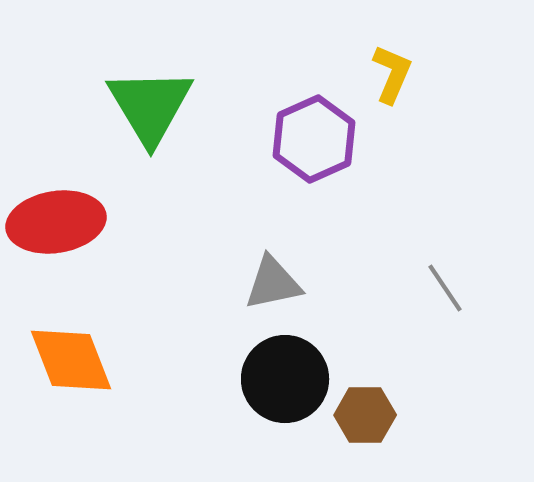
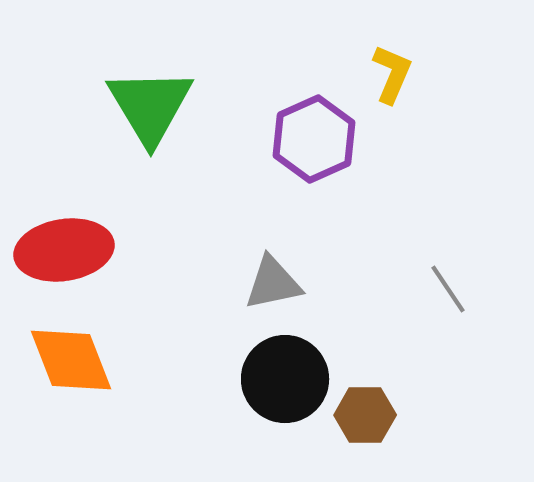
red ellipse: moved 8 px right, 28 px down
gray line: moved 3 px right, 1 px down
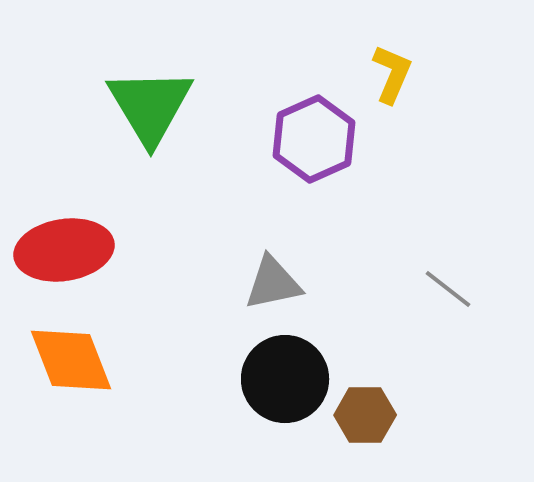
gray line: rotated 18 degrees counterclockwise
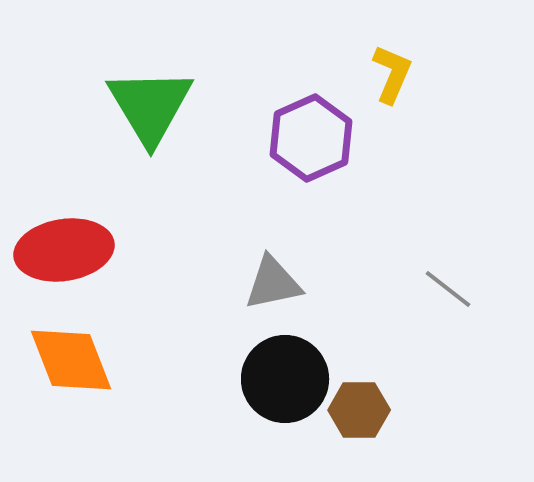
purple hexagon: moved 3 px left, 1 px up
brown hexagon: moved 6 px left, 5 px up
